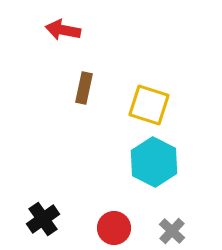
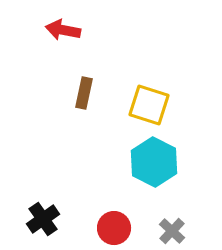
brown rectangle: moved 5 px down
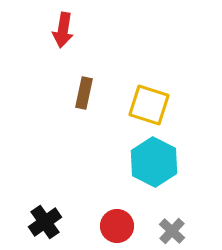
red arrow: rotated 92 degrees counterclockwise
black cross: moved 2 px right, 3 px down
red circle: moved 3 px right, 2 px up
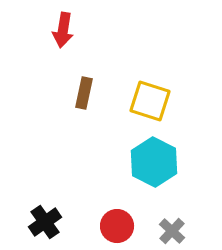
yellow square: moved 1 px right, 4 px up
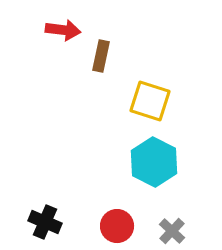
red arrow: rotated 92 degrees counterclockwise
brown rectangle: moved 17 px right, 37 px up
black cross: rotated 32 degrees counterclockwise
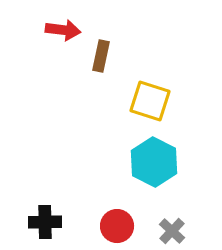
black cross: rotated 24 degrees counterclockwise
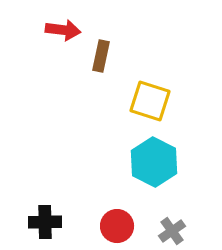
gray cross: rotated 12 degrees clockwise
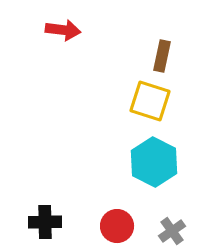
brown rectangle: moved 61 px right
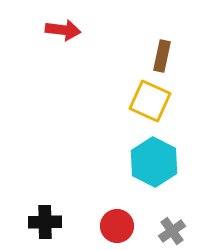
yellow square: rotated 6 degrees clockwise
